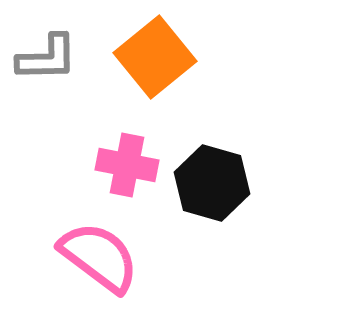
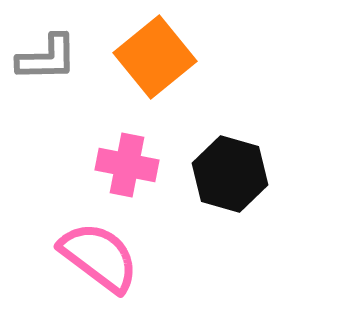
black hexagon: moved 18 px right, 9 px up
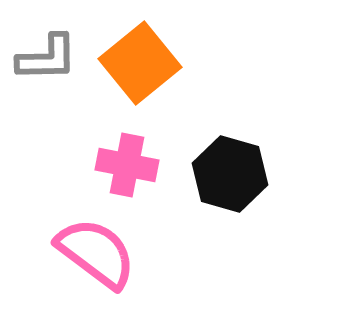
orange square: moved 15 px left, 6 px down
pink semicircle: moved 3 px left, 4 px up
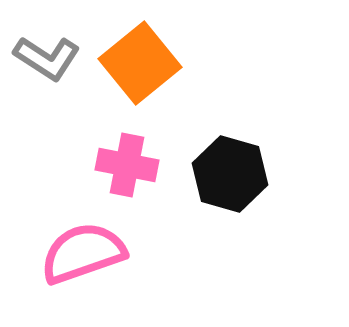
gray L-shape: rotated 34 degrees clockwise
pink semicircle: moved 13 px left; rotated 56 degrees counterclockwise
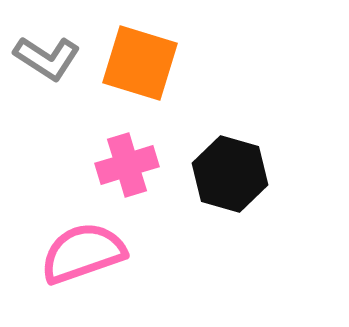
orange square: rotated 34 degrees counterclockwise
pink cross: rotated 28 degrees counterclockwise
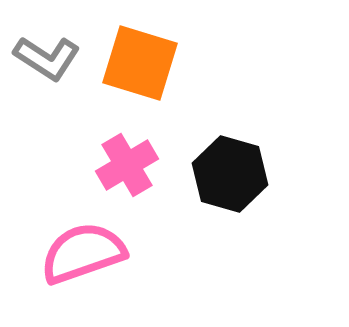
pink cross: rotated 14 degrees counterclockwise
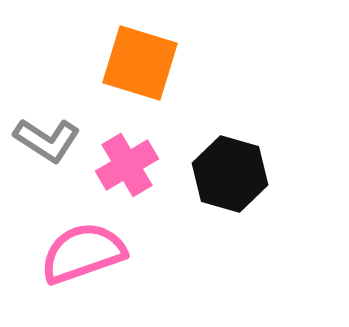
gray L-shape: moved 82 px down
